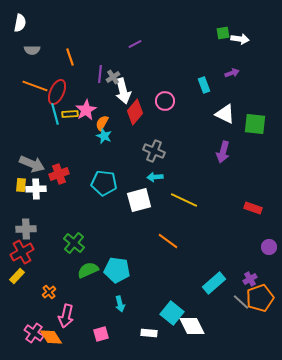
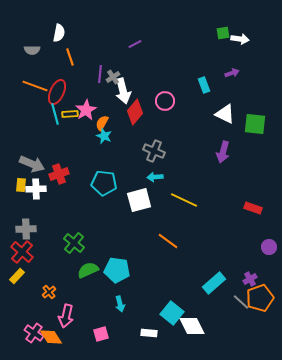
white semicircle at (20, 23): moved 39 px right, 10 px down
red cross at (22, 252): rotated 20 degrees counterclockwise
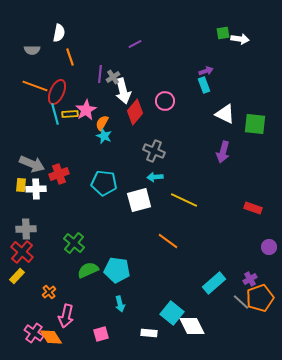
purple arrow at (232, 73): moved 26 px left, 2 px up
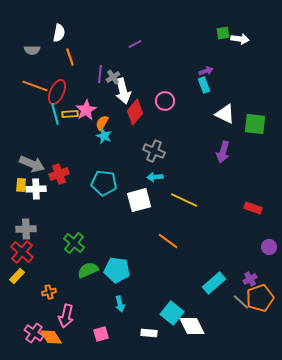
orange cross at (49, 292): rotated 24 degrees clockwise
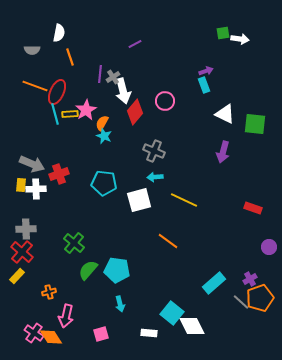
green semicircle at (88, 270): rotated 25 degrees counterclockwise
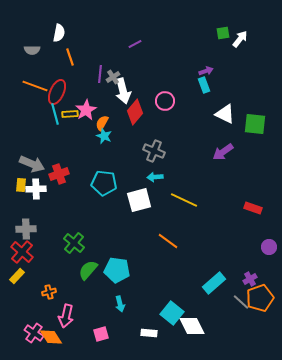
white arrow at (240, 39): rotated 60 degrees counterclockwise
purple arrow at (223, 152): rotated 40 degrees clockwise
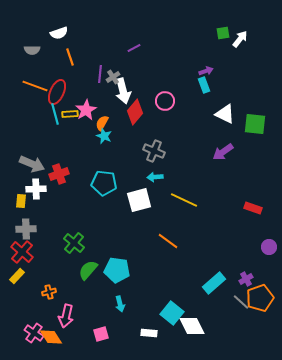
white semicircle at (59, 33): rotated 60 degrees clockwise
purple line at (135, 44): moved 1 px left, 4 px down
yellow rectangle at (21, 185): moved 16 px down
purple cross at (250, 279): moved 4 px left
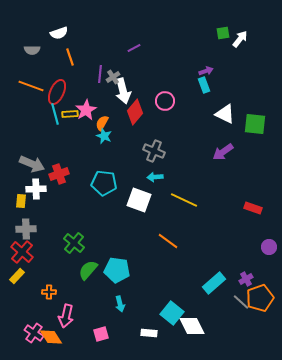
orange line at (35, 86): moved 4 px left
white square at (139, 200): rotated 35 degrees clockwise
orange cross at (49, 292): rotated 16 degrees clockwise
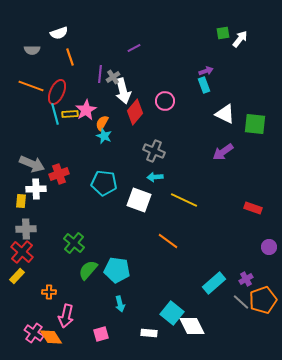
orange pentagon at (260, 298): moved 3 px right, 2 px down
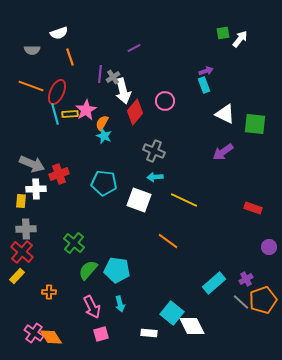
pink arrow at (66, 316): moved 26 px right, 9 px up; rotated 40 degrees counterclockwise
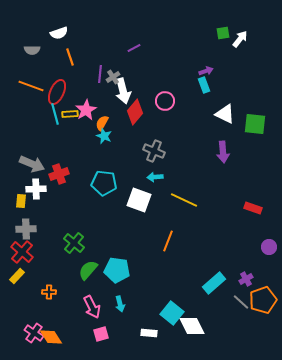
purple arrow at (223, 152): rotated 60 degrees counterclockwise
orange line at (168, 241): rotated 75 degrees clockwise
